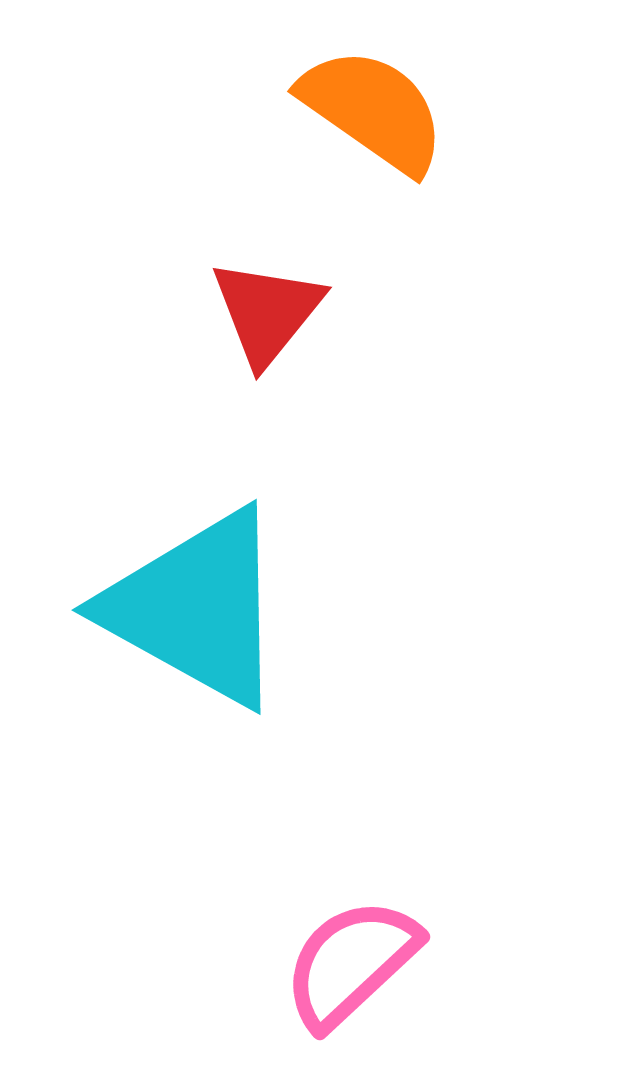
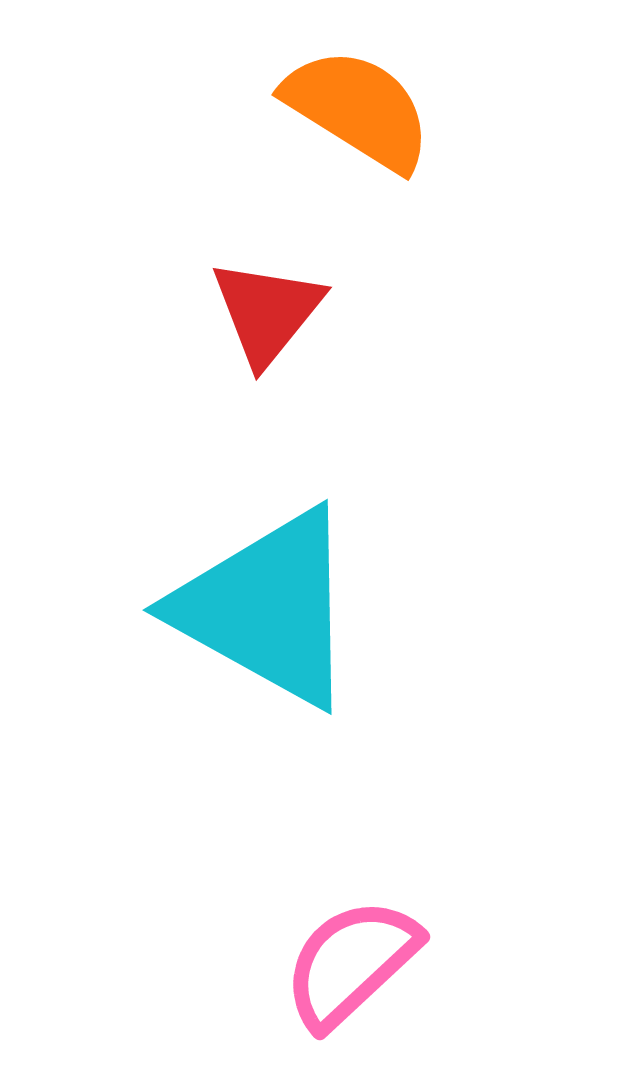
orange semicircle: moved 15 px left, 1 px up; rotated 3 degrees counterclockwise
cyan triangle: moved 71 px right
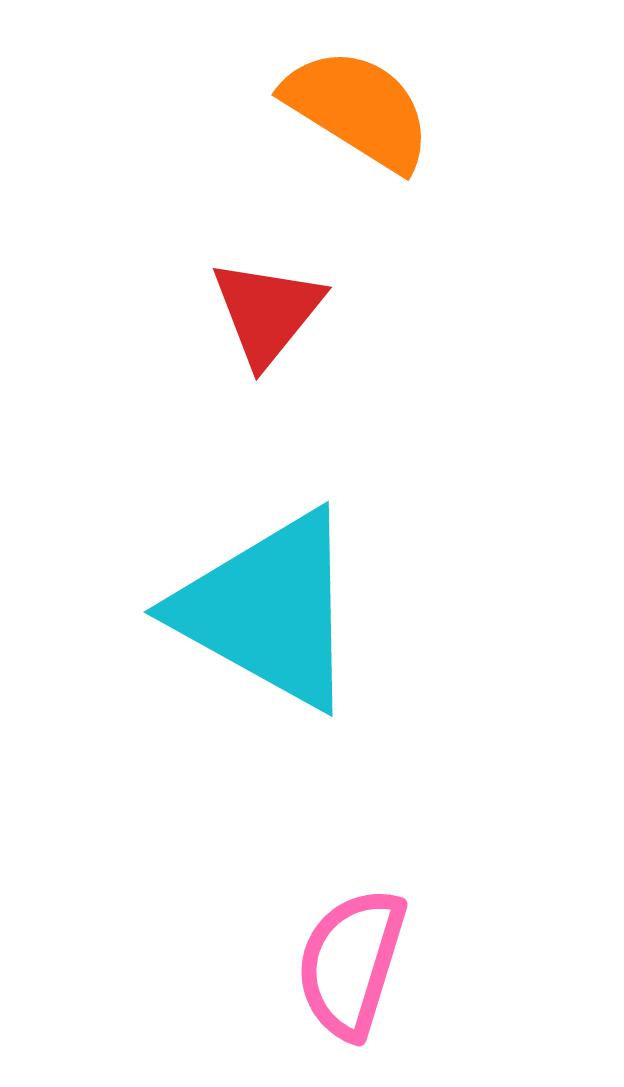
cyan triangle: moved 1 px right, 2 px down
pink semicircle: rotated 30 degrees counterclockwise
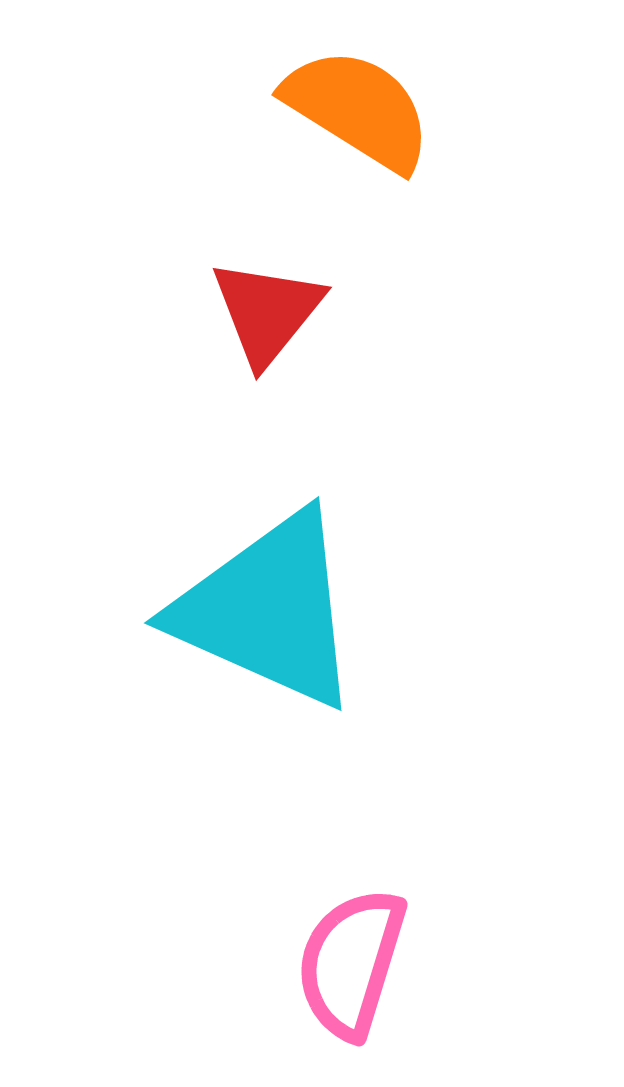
cyan triangle: rotated 5 degrees counterclockwise
